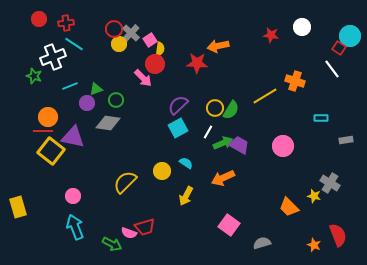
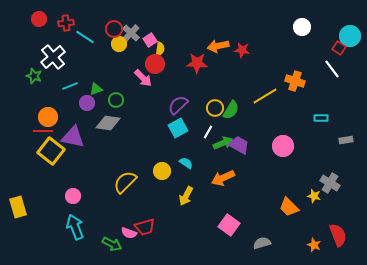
red star at (271, 35): moved 29 px left, 15 px down
cyan line at (74, 44): moved 11 px right, 7 px up
white cross at (53, 57): rotated 20 degrees counterclockwise
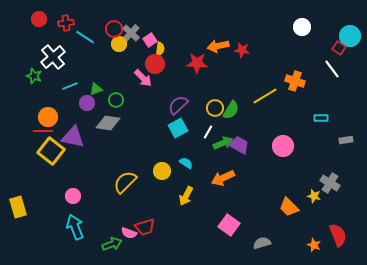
green arrow at (112, 244): rotated 48 degrees counterclockwise
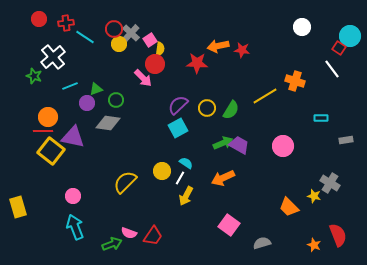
yellow circle at (215, 108): moved 8 px left
white line at (208, 132): moved 28 px left, 46 px down
red trapezoid at (145, 227): moved 8 px right, 9 px down; rotated 40 degrees counterclockwise
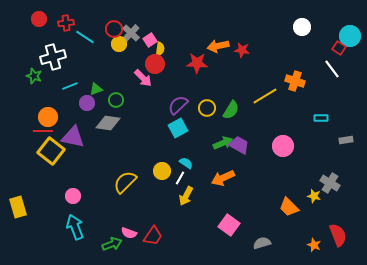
white cross at (53, 57): rotated 25 degrees clockwise
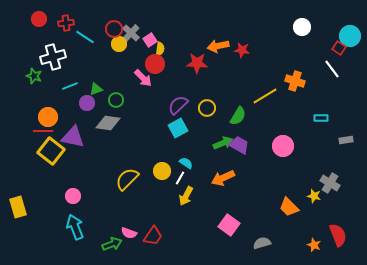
green semicircle at (231, 110): moved 7 px right, 6 px down
yellow semicircle at (125, 182): moved 2 px right, 3 px up
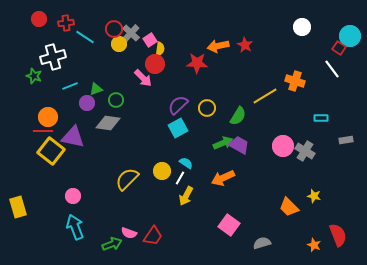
red star at (242, 50): moved 3 px right, 5 px up; rotated 21 degrees clockwise
gray cross at (330, 183): moved 25 px left, 32 px up
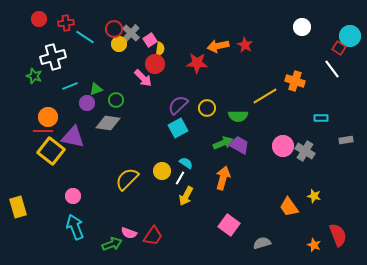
green semicircle at (238, 116): rotated 60 degrees clockwise
orange arrow at (223, 178): rotated 130 degrees clockwise
orange trapezoid at (289, 207): rotated 10 degrees clockwise
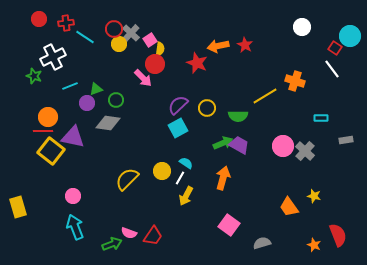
red square at (339, 48): moved 4 px left
white cross at (53, 57): rotated 10 degrees counterclockwise
red star at (197, 63): rotated 20 degrees clockwise
gray cross at (305, 151): rotated 12 degrees clockwise
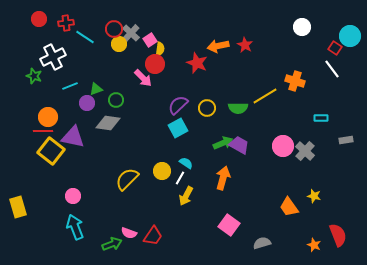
green semicircle at (238, 116): moved 8 px up
